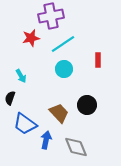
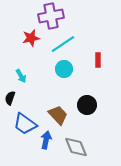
brown trapezoid: moved 1 px left, 2 px down
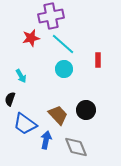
cyan line: rotated 75 degrees clockwise
black semicircle: moved 1 px down
black circle: moved 1 px left, 5 px down
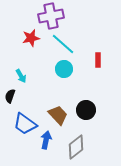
black semicircle: moved 3 px up
gray diamond: rotated 75 degrees clockwise
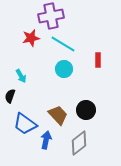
cyan line: rotated 10 degrees counterclockwise
gray diamond: moved 3 px right, 4 px up
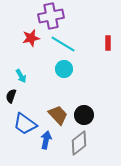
red rectangle: moved 10 px right, 17 px up
black semicircle: moved 1 px right
black circle: moved 2 px left, 5 px down
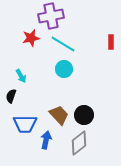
red rectangle: moved 3 px right, 1 px up
brown trapezoid: moved 1 px right
blue trapezoid: rotated 35 degrees counterclockwise
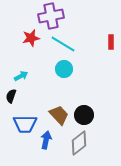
cyan arrow: rotated 88 degrees counterclockwise
